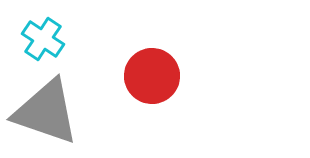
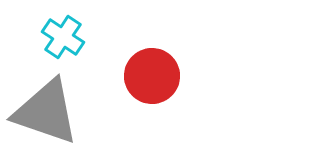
cyan cross: moved 20 px right, 2 px up
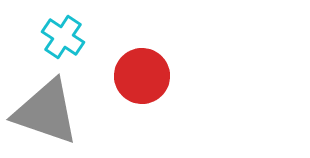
red circle: moved 10 px left
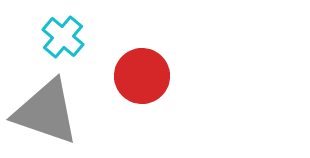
cyan cross: rotated 6 degrees clockwise
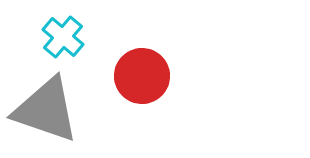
gray triangle: moved 2 px up
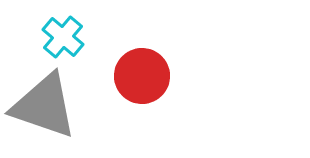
gray triangle: moved 2 px left, 4 px up
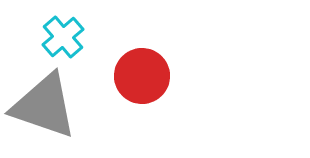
cyan cross: rotated 9 degrees clockwise
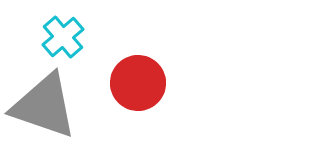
red circle: moved 4 px left, 7 px down
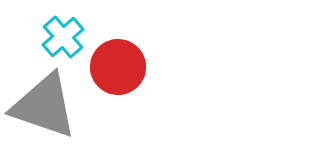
red circle: moved 20 px left, 16 px up
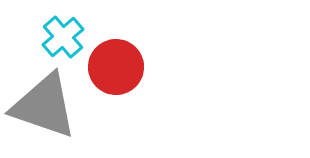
red circle: moved 2 px left
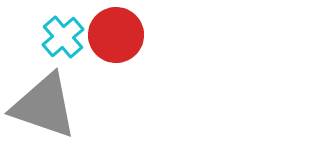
red circle: moved 32 px up
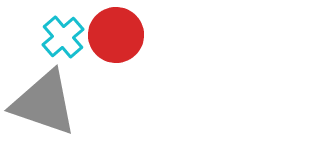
gray triangle: moved 3 px up
